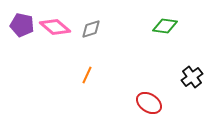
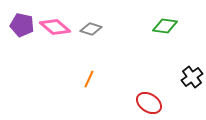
gray diamond: rotated 35 degrees clockwise
orange line: moved 2 px right, 4 px down
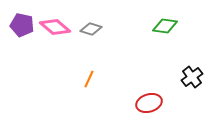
red ellipse: rotated 50 degrees counterclockwise
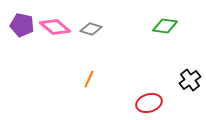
black cross: moved 2 px left, 3 px down
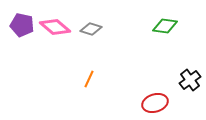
red ellipse: moved 6 px right
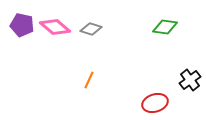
green diamond: moved 1 px down
orange line: moved 1 px down
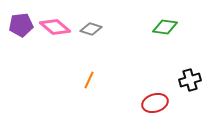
purple pentagon: moved 1 px left; rotated 20 degrees counterclockwise
black cross: rotated 20 degrees clockwise
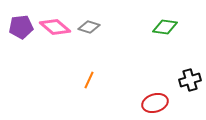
purple pentagon: moved 2 px down
gray diamond: moved 2 px left, 2 px up
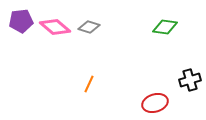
purple pentagon: moved 6 px up
orange line: moved 4 px down
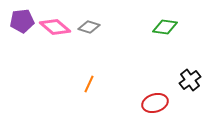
purple pentagon: moved 1 px right
black cross: rotated 20 degrees counterclockwise
